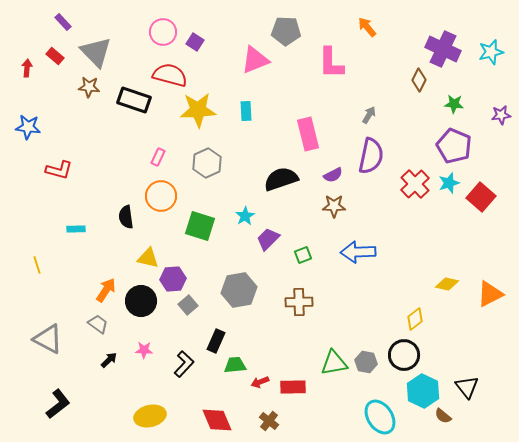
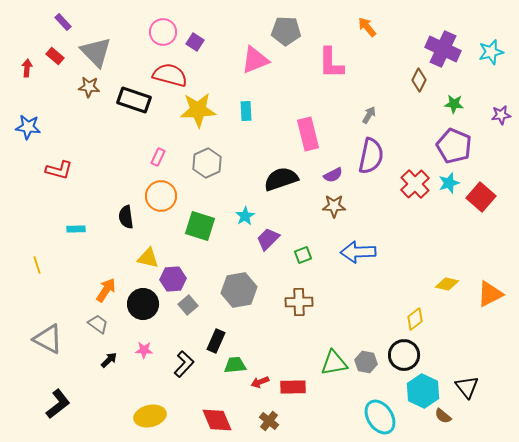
black circle at (141, 301): moved 2 px right, 3 px down
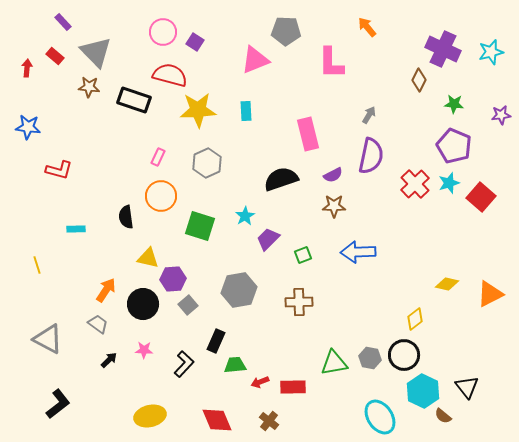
gray hexagon at (366, 362): moved 4 px right, 4 px up
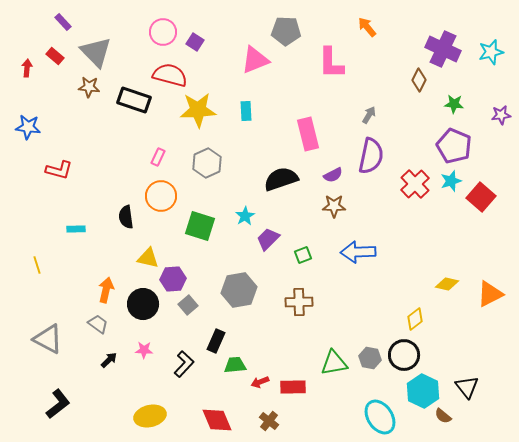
cyan star at (449, 183): moved 2 px right, 2 px up
orange arrow at (106, 290): rotated 20 degrees counterclockwise
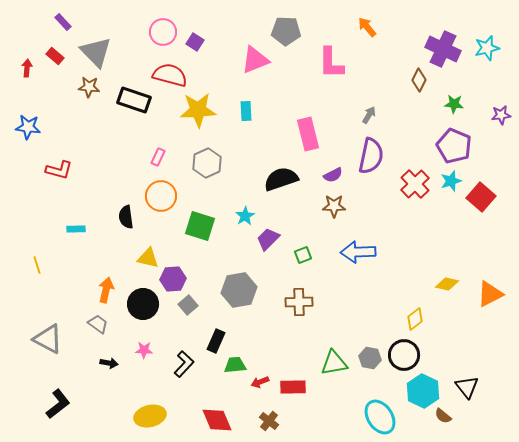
cyan star at (491, 52): moved 4 px left, 4 px up
black arrow at (109, 360): moved 3 px down; rotated 54 degrees clockwise
